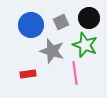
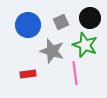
black circle: moved 1 px right
blue circle: moved 3 px left
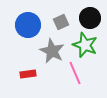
gray star: rotated 10 degrees clockwise
pink line: rotated 15 degrees counterclockwise
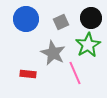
black circle: moved 1 px right
blue circle: moved 2 px left, 6 px up
green star: moved 3 px right; rotated 20 degrees clockwise
gray star: moved 1 px right, 2 px down
red rectangle: rotated 14 degrees clockwise
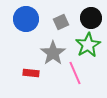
gray star: rotated 10 degrees clockwise
red rectangle: moved 3 px right, 1 px up
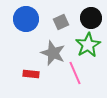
gray star: rotated 15 degrees counterclockwise
red rectangle: moved 1 px down
